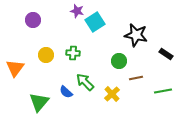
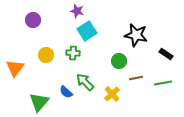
cyan square: moved 8 px left, 9 px down
green line: moved 8 px up
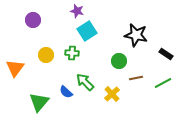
green cross: moved 1 px left
green line: rotated 18 degrees counterclockwise
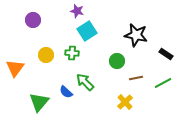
green circle: moved 2 px left
yellow cross: moved 13 px right, 8 px down
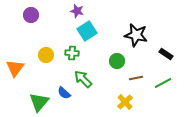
purple circle: moved 2 px left, 5 px up
green arrow: moved 2 px left, 3 px up
blue semicircle: moved 2 px left, 1 px down
